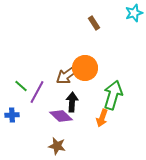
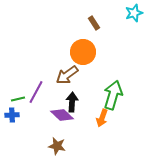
orange circle: moved 2 px left, 16 px up
green line: moved 3 px left, 13 px down; rotated 56 degrees counterclockwise
purple line: moved 1 px left
purple diamond: moved 1 px right, 1 px up
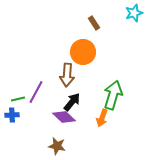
brown arrow: rotated 50 degrees counterclockwise
black arrow: rotated 36 degrees clockwise
purple diamond: moved 2 px right, 2 px down
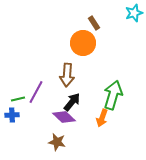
orange circle: moved 9 px up
brown star: moved 4 px up
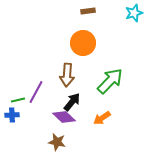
brown rectangle: moved 6 px left, 12 px up; rotated 64 degrees counterclockwise
green arrow: moved 3 px left, 14 px up; rotated 28 degrees clockwise
green line: moved 1 px down
orange arrow: rotated 36 degrees clockwise
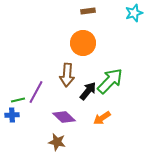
black arrow: moved 16 px right, 11 px up
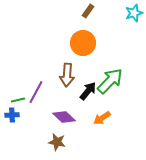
brown rectangle: rotated 48 degrees counterclockwise
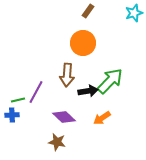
black arrow: rotated 42 degrees clockwise
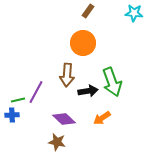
cyan star: rotated 24 degrees clockwise
green arrow: moved 2 px right, 1 px down; rotated 116 degrees clockwise
purple diamond: moved 2 px down
